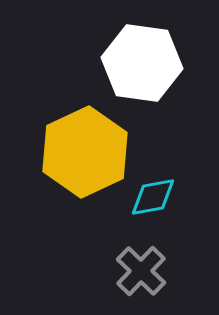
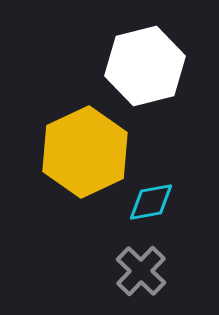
white hexagon: moved 3 px right, 3 px down; rotated 22 degrees counterclockwise
cyan diamond: moved 2 px left, 5 px down
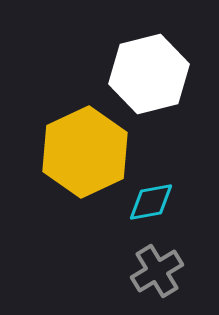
white hexagon: moved 4 px right, 8 px down
gray cross: moved 16 px right; rotated 15 degrees clockwise
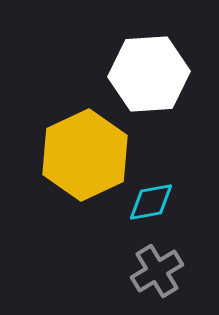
white hexagon: rotated 10 degrees clockwise
yellow hexagon: moved 3 px down
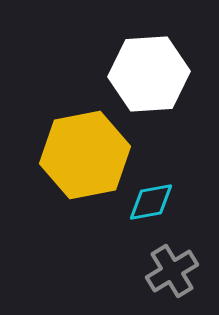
yellow hexagon: rotated 14 degrees clockwise
gray cross: moved 15 px right
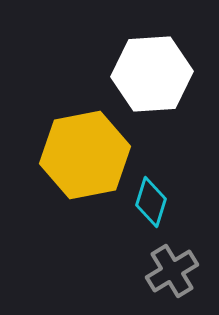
white hexagon: moved 3 px right
cyan diamond: rotated 63 degrees counterclockwise
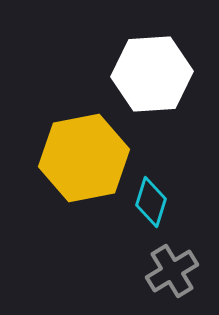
yellow hexagon: moved 1 px left, 3 px down
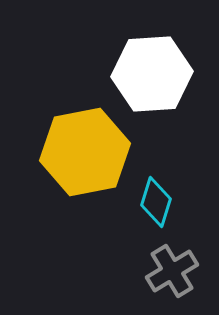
yellow hexagon: moved 1 px right, 6 px up
cyan diamond: moved 5 px right
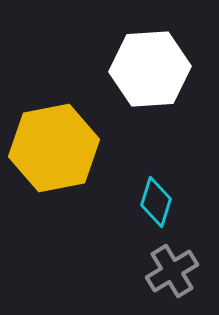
white hexagon: moved 2 px left, 5 px up
yellow hexagon: moved 31 px left, 4 px up
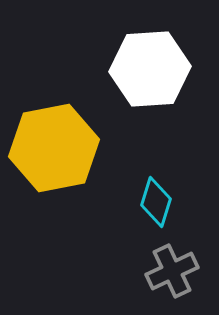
gray cross: rotated 6 degrees clockwise
